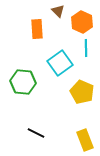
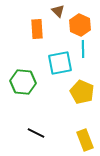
orange hexagon: moved 2 px left, 3 px down
cyan line: moved 3 px left, 1 px down
cyan square: rotated 25 degrees clockwise
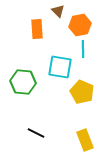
orange hexagon: rotated 25 degrees clockwise
cyan square: moved 4 px down; rotated 20 degrees clockwise
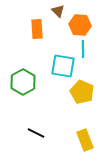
orange hexagon: rotated 15 degrees clockwise
cyan square: moved 3 px right, 1 px up
green hexagon: rotated 25 degrees clockwise
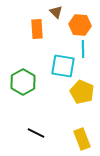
brown triangle: moved 2 px left, 1 px down
yellow rectangle: moved 3 px left, 1 px up
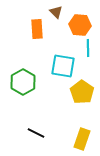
cyan line: moved 5 px right, 1 px up
yellow pentagon: rotated 10 degrees clockwise
yellow rectangle: rotated 40 degrees clockwise
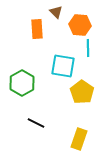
green hexagon: moved 1 px left, 1 px down
black line: moved 10 px up
yellow rectangle: moved 3 px left
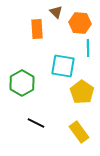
orange hexagon: moved 2 px up
yellow rectangle: moved 7 px up; rotated 55 degrees counterclockwise
